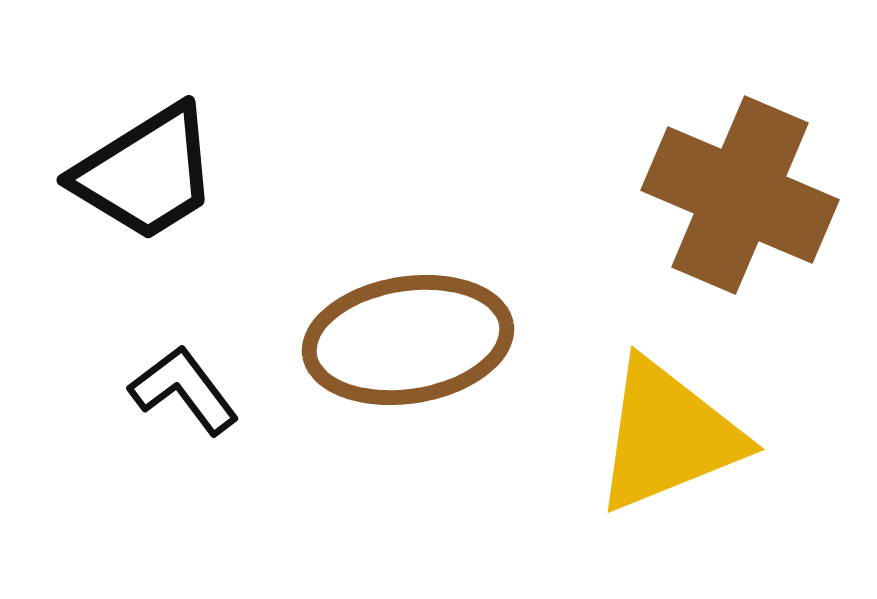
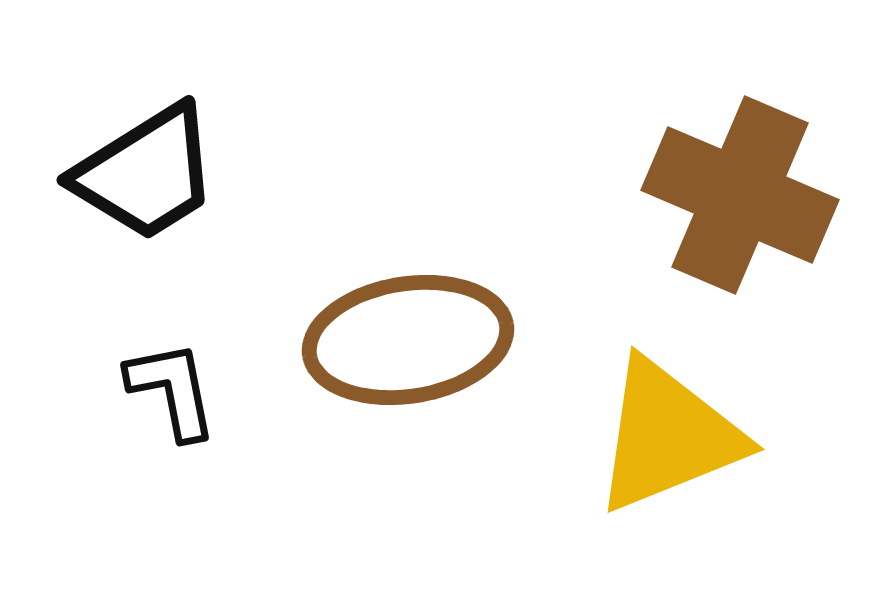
black L-shape: moved 12 px left; rotated 26 degrees clockwise
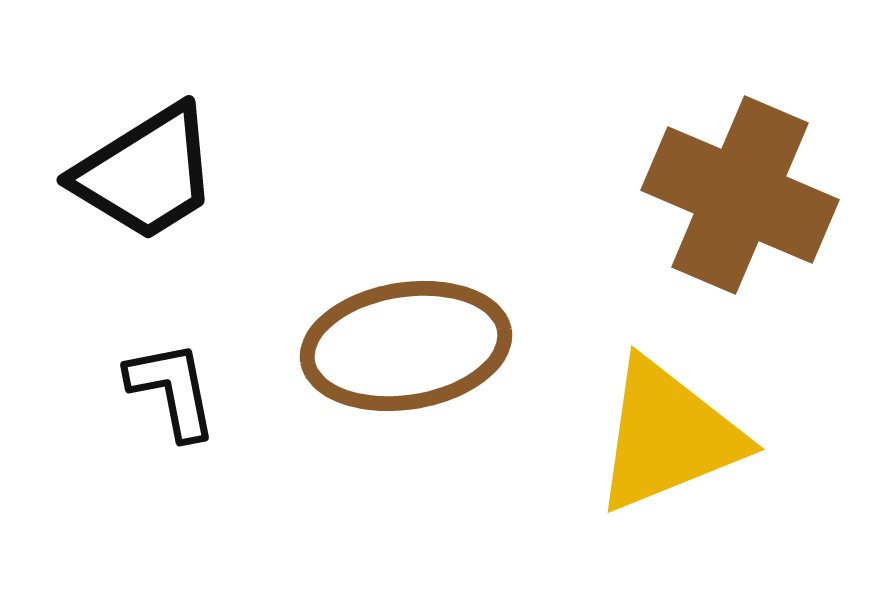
brown ellipse: moved 2 px left, 6 px down
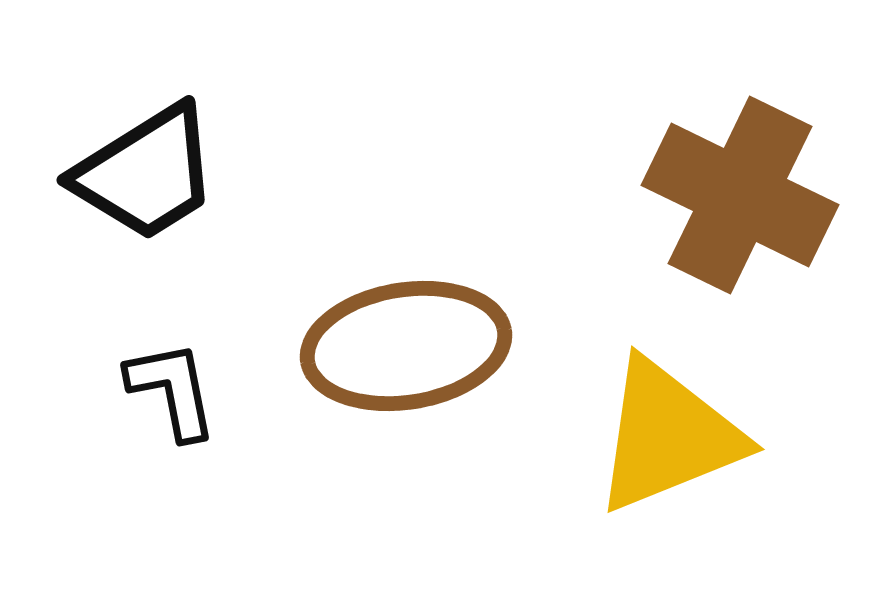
brown cross: rotated 3 degrees clockwise
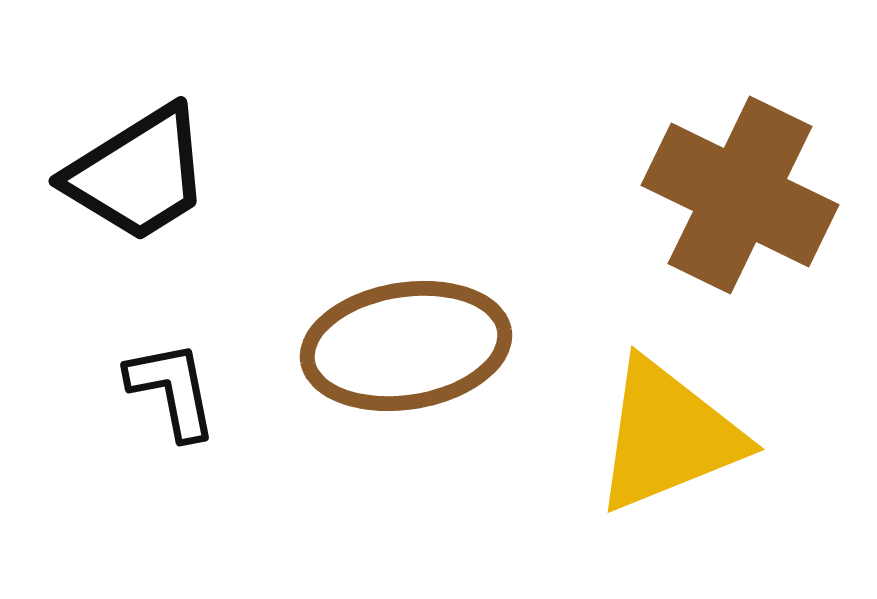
black trapezoid: moved 8 px left, 1 px down
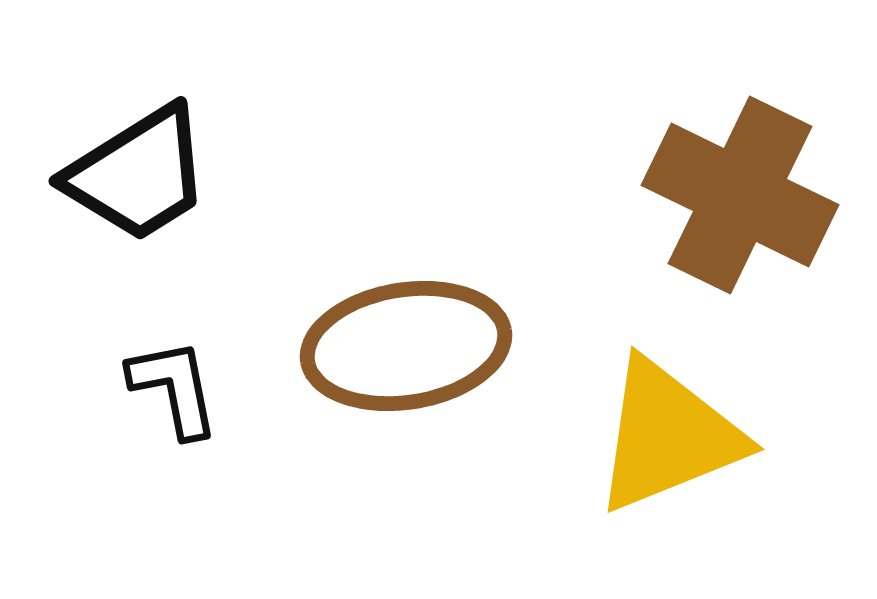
black L-shape: moved 2 px right, 2 px up
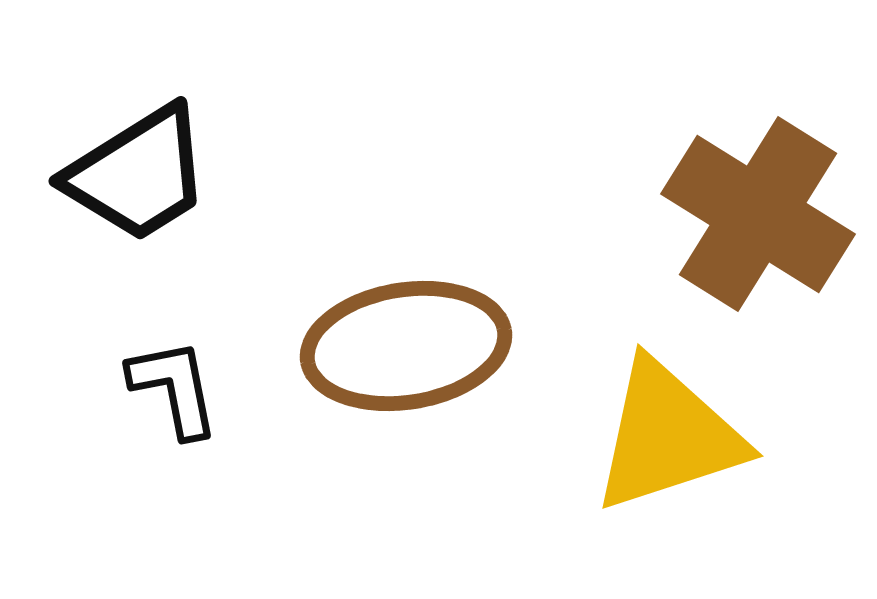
brown cross: moved 18 px right, 19 px down; rotated 6 degrees clockwise
yellow triangle: rotated 4 degrees clockwise
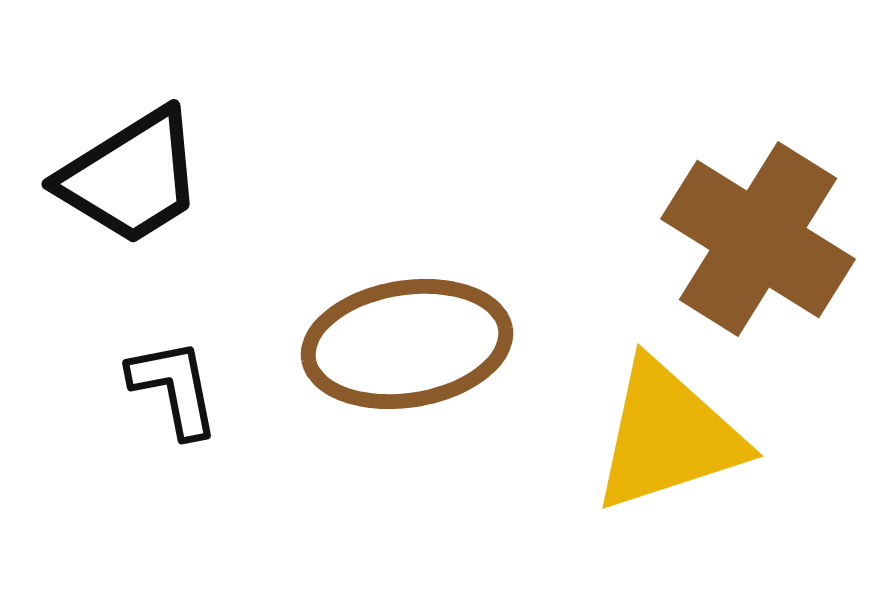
black trapezoid: moved 7 px left, 3 px down
brown cross: moved 25 px down
brown ellipse: moved 1 px right, 2 px up
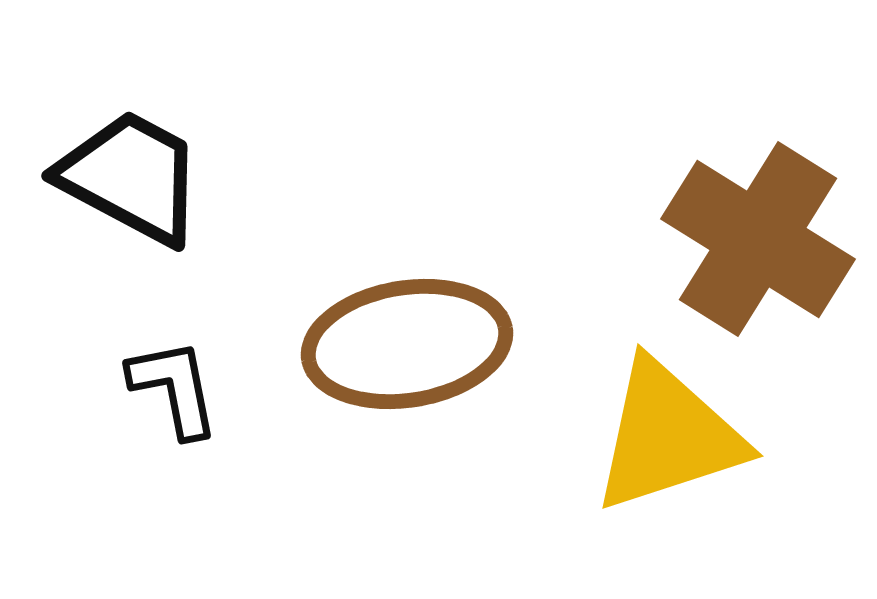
black trapezoid: rotated 120 degrees counterclockwise
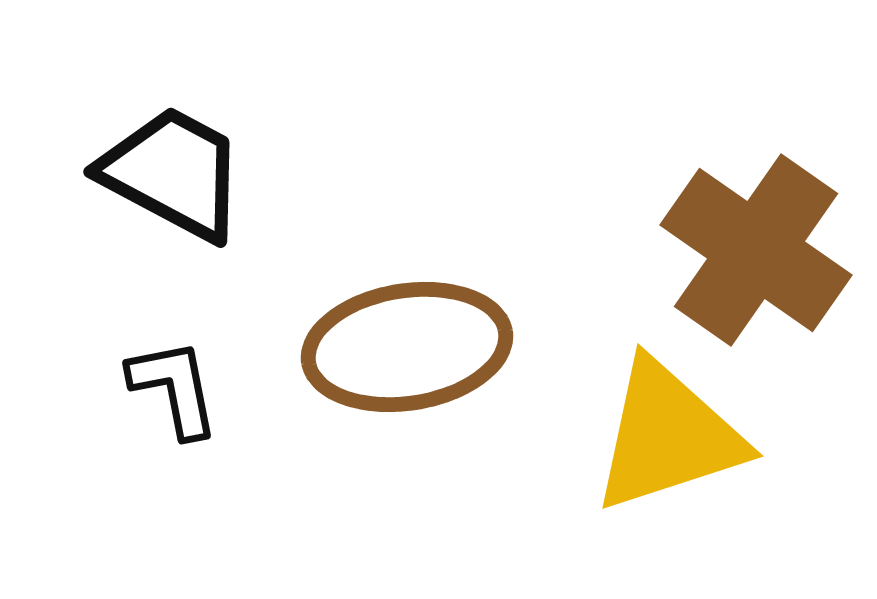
black trapezoid: moved 42 px right, 4 px up
brown cross: moved 2 px left, 11 px down; rotated 3 degrees clockwise
brown ellipse: moved 3 px down
